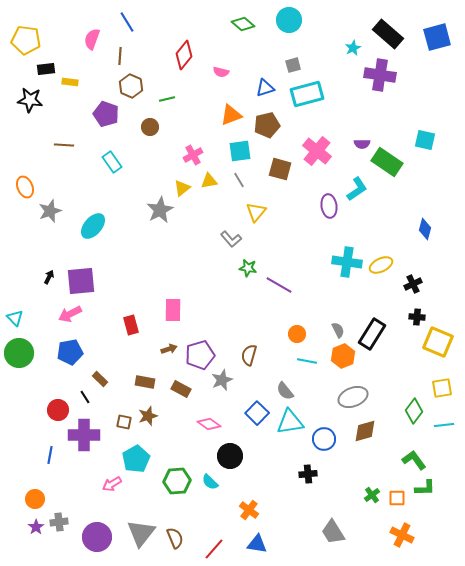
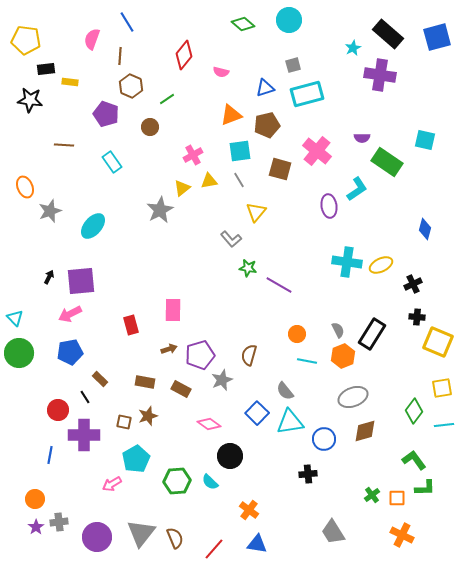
green line at (167, 99): rotated 21 degrees counterclockwise
purple semicircle at (362, 144): moved 6 px up
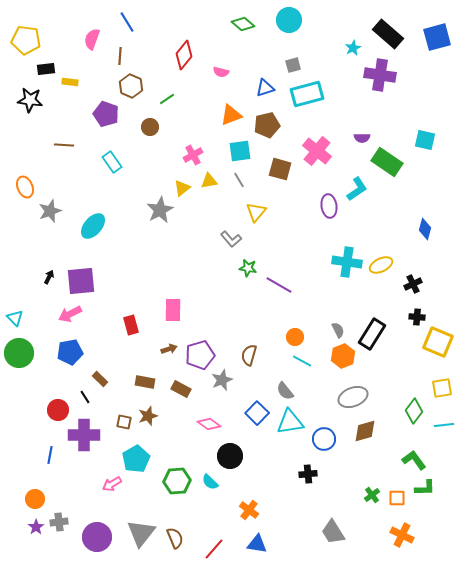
orange circle at (297, 334): moved 2 px left, 3 px down
cyan line at (307, 361): moved 5 px left; rotated 18 degrees clockwise
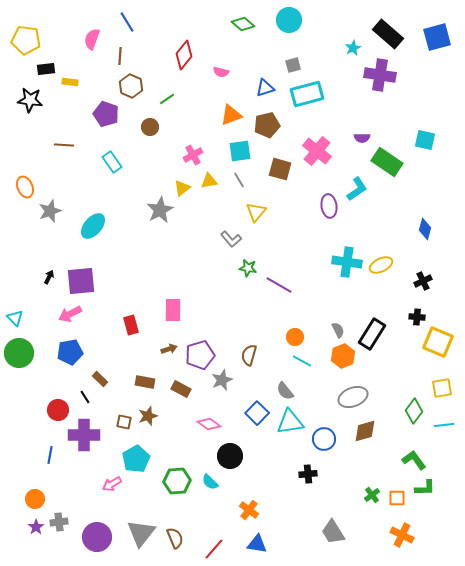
black cross at (413, 284): moved 10 px right, 3 px up
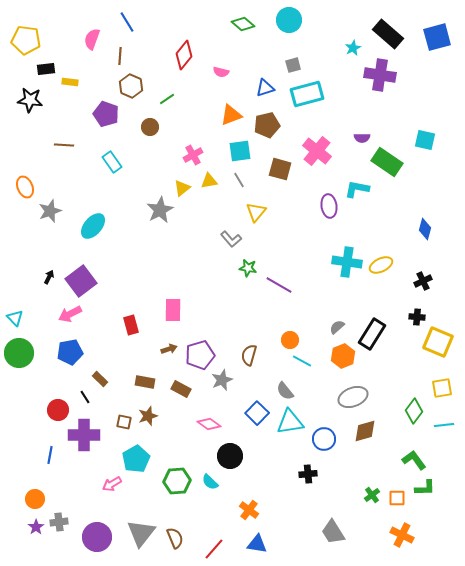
cyan L-shape at (357, 189): rotated 135 degrees counterclockwise
purple square at (81, 281): rotated 32 degrees counterclockwise
gray semicircle at (338, 330): moved 1 px left, 3 px up; rotated 105 degrees counterclockwise
orange circle at (295, 337): moved 5 px left, 3 px down
